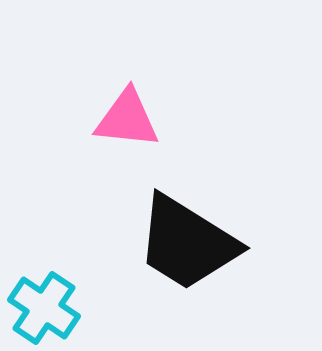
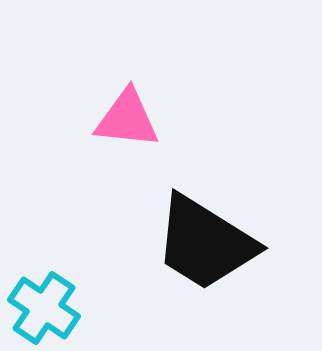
black trapezoid: moved 18 px right
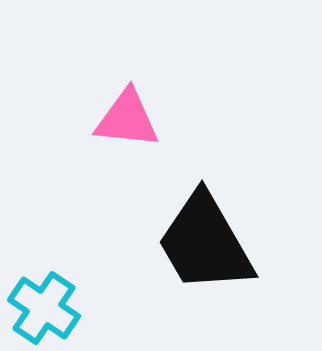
black trapezoid: rotated 28 degrees clockwise
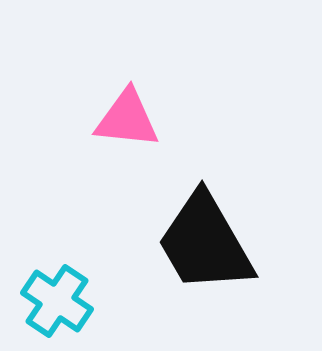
cyan cross: moved 13 px right, 7 px up
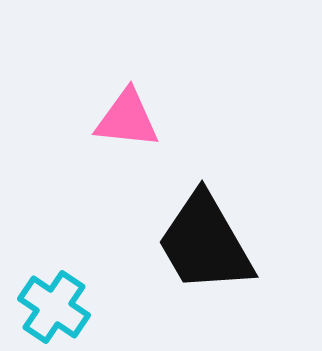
cyan cross: moved 3 px left, 6 px down
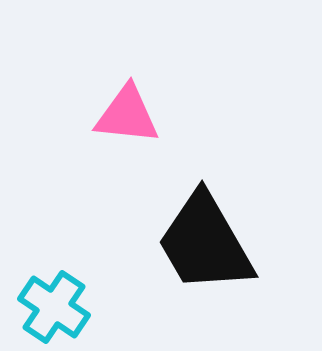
pink triangle: moved 4 px up
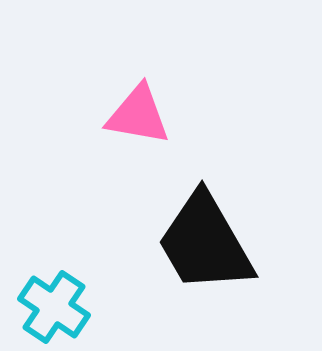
pink triangle: moved 11 px right; rotated 4 degrees clockwise
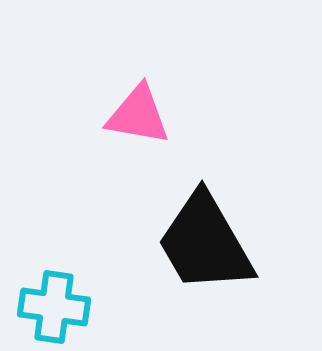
cyan cross: rotated 26 degrees counterclockwise
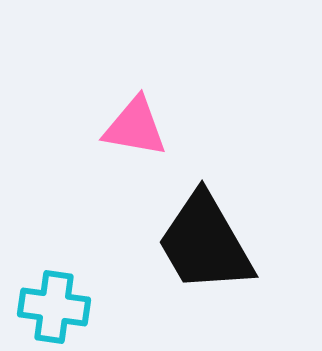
pink triangle: moved 3 px left, 12 px down
